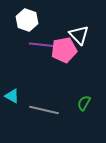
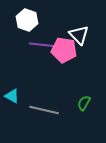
pink pentagon: rotated 20 degrees clockwise
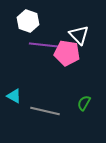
white hexagon: moved 1 px right, 1 px down
pink pentagon: moved 3 px right, 3 px down
cyan triangle: moved 2 px right
gray line: moved 1 px right, 1 px down
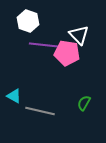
gray line: moved 5 px left
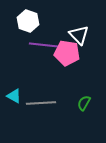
gray line: moved 1 px right, 8 px up; rotated 16 degrees counterclockwise
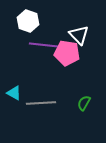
cyan triangle: moved 3 px up
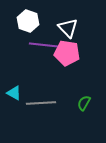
white triangle: moved 11 px left, 7 px up
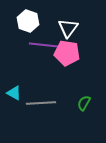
white triangle: rotated 20 degrees clockwise
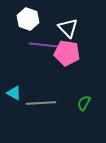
white hexagon: moved 2 px up
white triangle: rotated 20 degrees counterclockwise
